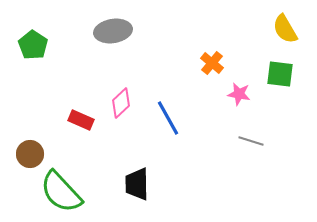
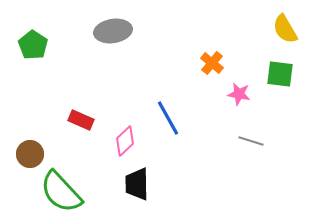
pink diamond: moved 4 px right, 38 px down
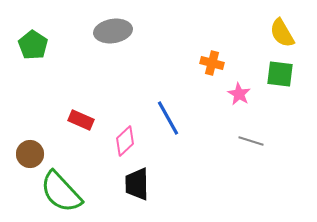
yellow semicircle: moved 3 px left, 4 px down
orange cross: rotated 25 degrees counterclockwise
pink star: rotated 20 degrees clockwise
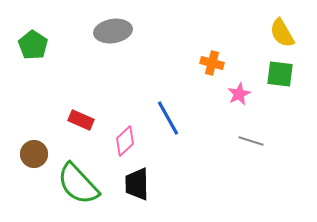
pink star: rotated 15 degrees clockwise
brown circle: moved 4 px right
green semicircle: moved 17 px right, 8 px up
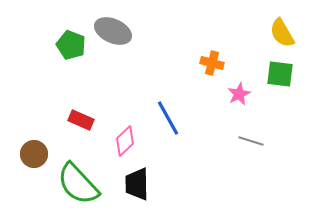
gray ellipse: rotated 33 degrees clockwise
green pentagon: moved 38 px right; rotated 12 degrees counterclockwise
